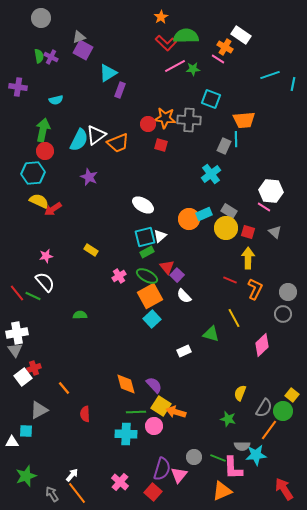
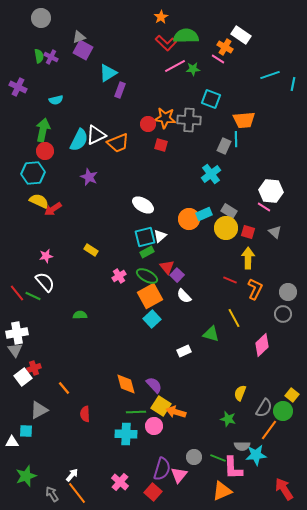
purple cross at (18, 87): rotated 18 degrees clockwise
white triangle at (96, 135): rotated 10 degrees clockwise
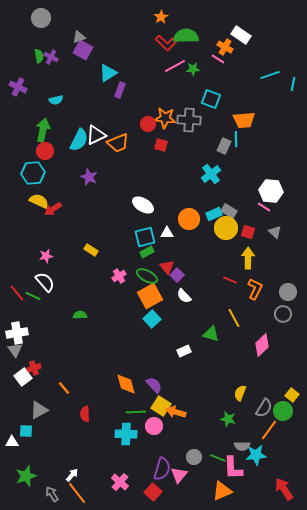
cyan rectangle at (204, 214): moved 10 px right
white triangle at (160, 236): moved 7 px right, 3 px up; rotated 40 degrees clockwise
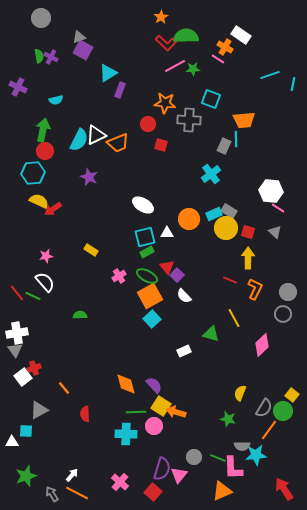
orange star at (165, 118): moved 15 px up
pink line at (264, 207): moved 14 px right, 1 px down
orange line at (77, 493): rotated 25 degrees counterclockwise
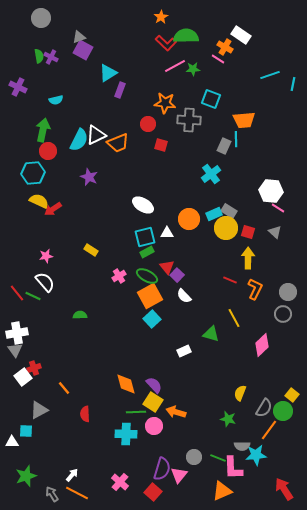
red circle at (45, 151): moved 3 px right
yellow square at (161, 406): moved 8 px left, 4 px up
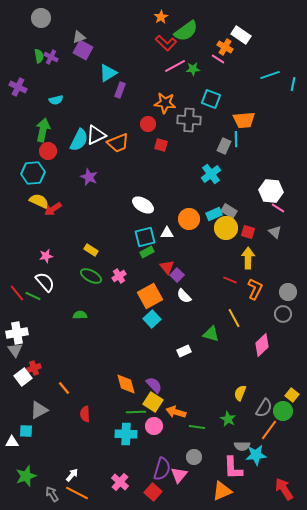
green semicircle at (186, 36): moved 5 px up; rotated 145 degrees clockwise
green ellipse at (147, 276): moved 56 px left
green star at (228, 419): rotated 14 degrees clockwise
green line at (218, 458): moved 21 px left, 31 px up; rotated 14 degrees counterclockwise
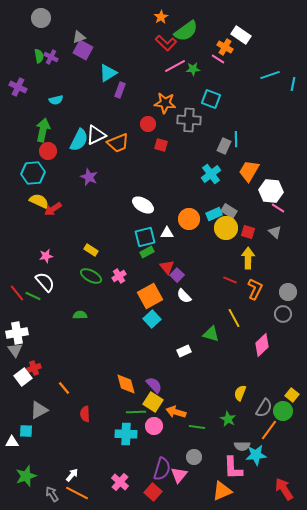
orange trapezoid at (244, 120): moved 5 px right, 51 px down; rotated 125 degrees clockwise
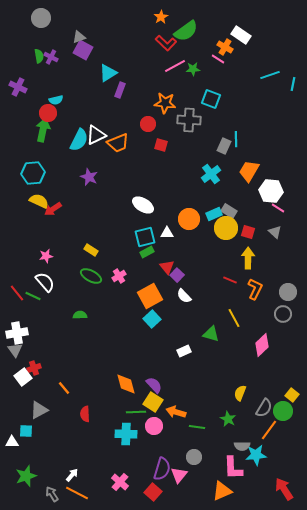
red circle at (48, 151): moved 38 px up
